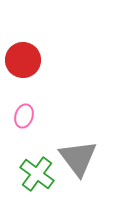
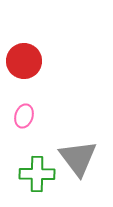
red circle: moved 1 px right, 1 px down
green cross: rotated 36 degrees counterclockwise
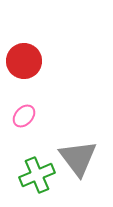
pink ellipse: rotated 25 degrees clockwise
green cross: moved 1 px down; rotated 24 degrees counterclockwise
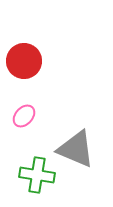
gray triangle: moved 2 px left, 9 px up; rotated 30 degrees counterclockwise
green cross: rotated 32 degrees clockwise
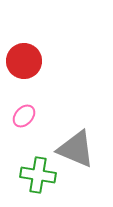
green cross: moved 1 px right
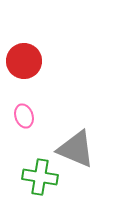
pink ellipse: rotated 60 degrees counterclockwise
green cross: moved 2 px right, 2 px down
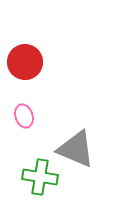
red circle: moved 1 px right, 1 px down
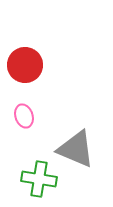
red circle: moved 3 px down
green cross: moved 1 px left, 2 px down
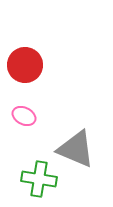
pink ellipse: rotated 45 degrees counterclockwise
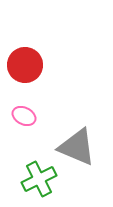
gray triangle: moved 1 px right, 2 px up
green cross: rotated 36 degrees counterclockwise
